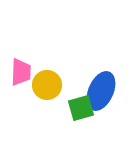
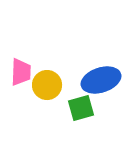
blue ellipse: moved 11 px up; rotated 48 degrees clockwise
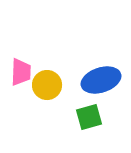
green square: moved 8 px right, 9 px down
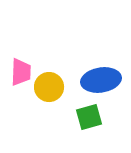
blue ellipse: rotated 9 degrees clockwise
yellow circle: moved 2 px right, 2 px down
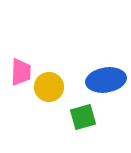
blue ellipse: moved 5 px right
green square: moved 6 px left
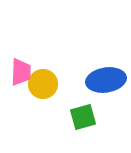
yellow circle: moved 6 px left, 3 px up
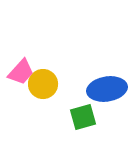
pink trapezoid: rotated 40 degrees clockwise
blue ellipse: moved 1 px right, 9 px down
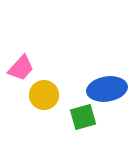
pink trapezoid: moved 4 px up
yellow circle: moved 1 px right, 11 px down
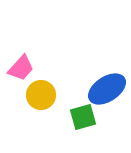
blue ellipse: rotated 24 degrees counterclockwise
yellow circle: moved 3 px left
